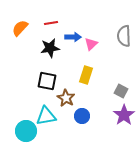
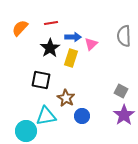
black star: rotated 24 degrees counterclockwise
yellow rectangle: moved 15 px left, 17 px up
black square: moved 6 px left, 1 px up
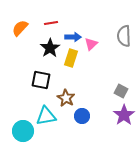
cyan circle: moved 3 px left
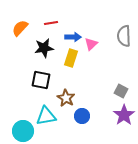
black star: moved 6 px left; rotated 24 degrees clockwise
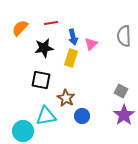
blue arrow: rotated 77 degrees clockwise
